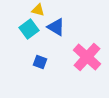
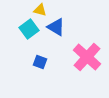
yellow triangle: moved 2 px right
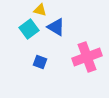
pink cross: rotated 28 degrees clockwise
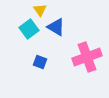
yellow triangle: rotated 40 degrees clockwise
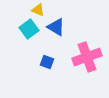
yellow triangle: moved 2 px left; rotated 32 degrees counterclockwise
blue square: moved 7 px right
